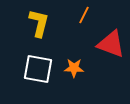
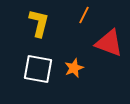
red triangle: moved 2 px left, 1 px up
orange star: rotated 24 degrees counterclockwise
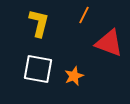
orange star: moved 8 px down
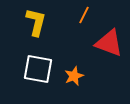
yellow L-shape: moved 3 px left, 1 px up
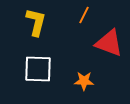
white square: rotated 8 degrees counterclockwise
orange star: moved 10 px right, 5 px down; rotated 24 degrees clockwise
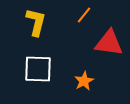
orange line: rotated 12 degrees clockwise
red triangle: rotated 12 degrees counterclockwise
orange star: rotated 30 degrees counterclockwise
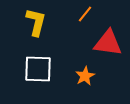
orange line: moved 1 px right, 1 px up
red triangle: moved 1 px left
orange star: moved 1 px right, 5 px up
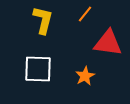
yellow L-shape: moved 7 px right, 2 px up
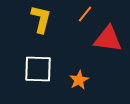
yellow L-shape: moved 2 px left, 1 px up
red triangle: moved 4 px up
orange star: moved 6 px left, 4 px down
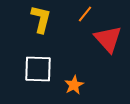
red triangle: rotated 40 degrees clockwise
orange star: moved 5 px left, 5 px down
